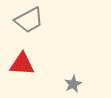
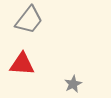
gray trapezoid: rotated 24 degrees counterclockwise
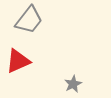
red triangle: moved 4 px left, 3 px up; rotated 28 degrees counterclockwise
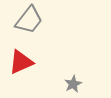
red triangle: moved 3 px right, 1 px down
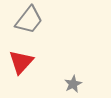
red triangle: rotated 24 degrees counterclockwise
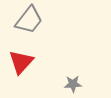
gray star: rotated 24 degrees clockwise
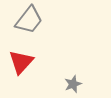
gray star: rotated 18 degrees counterclockwise
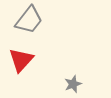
red triangle: moved 2 px up
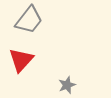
gray star: moved 6 px left, 1 px down
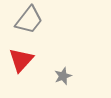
gray star: moved 4 px left, 9 px up
